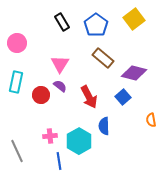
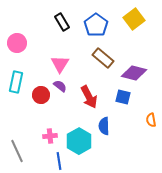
blue square: rotated 35 degrees counterclockwise
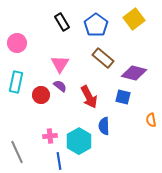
gray line: moved 1 px down
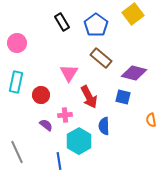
yellow square: moved 1 px left, 5 px up
brown rectangle: moved 2 px left
pink triangle: moved 9 px right, 9 px down
purple semicircle: moved 14 px left, 39 px down
pink cross: moved 15 px right, 21 px up
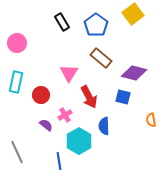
pink cross: rotated 24 degrees counterclockwise
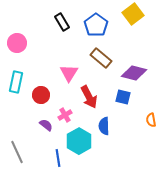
blue line: moved 1 px left, 3 px up
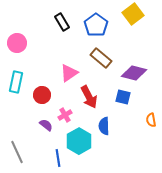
pink triangle: rotated 24 degrees clockwise
red circle: moved 1 px right
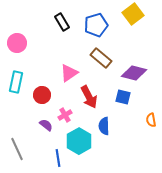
blue pentagon: rotated 20 degrees clockwise
gray line: moved 3 px up
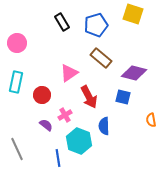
yellow square: rotated 35 degrees counterclockwise
cyan hexagon: rotated 10 degrees counterclockwise
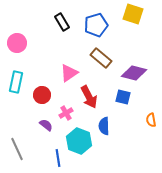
pink cross: moved 1 px right, 2 px up
